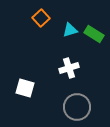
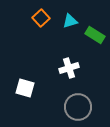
cyan triangle: moved 9 px up
green rectangle: moved 1 px right, 1 px down
gray circle: moved 1 px right
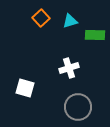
green rectangle: rotated 30 degrees counterclockwise
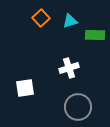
white square: rotated 24 degrees counterclockwise
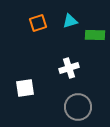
orange square: moved 3 px left, 5 px down; rotated 24 degrees clockwise
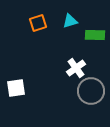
white cross: moved 7 px right; rotated 18 degrees counterclockwise
white square: moved 9 px left
gray circle: moved 13 px right, 16 px up
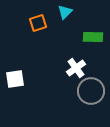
cyan triangle: moved 5 px left, 9 px up; rotated 28 degrees counterclockwise
green rectangle: moved 2 px left, 2 px down
white square: moved 1 px left, 9 px up
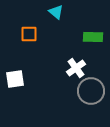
cyan triangle: moved 9 px left; rotated 35 degrees counterclockwise
orange square: moved 9 px left, 11 px down; rotated 18 degrees clockwise
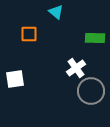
green rectangle: moved 2 px right, 1 px down
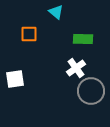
green rectangle: moved 12 px left, 1 px down
